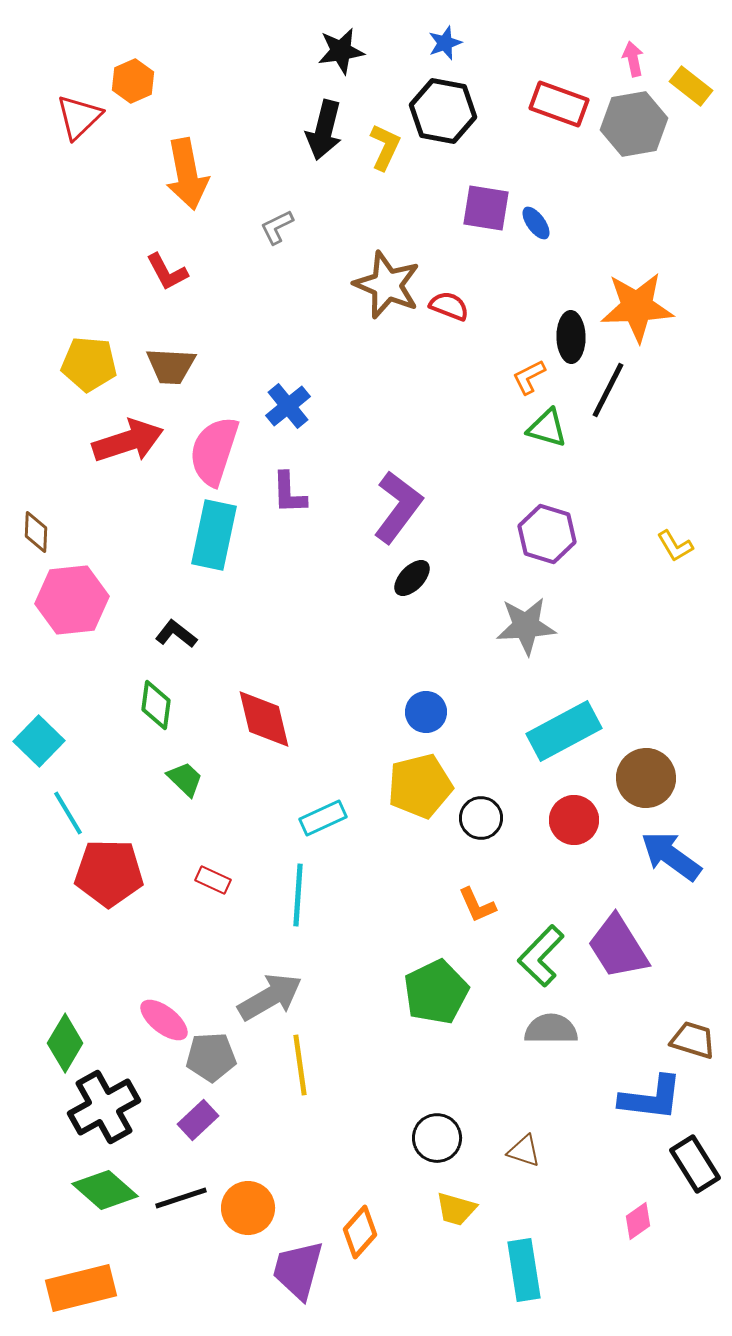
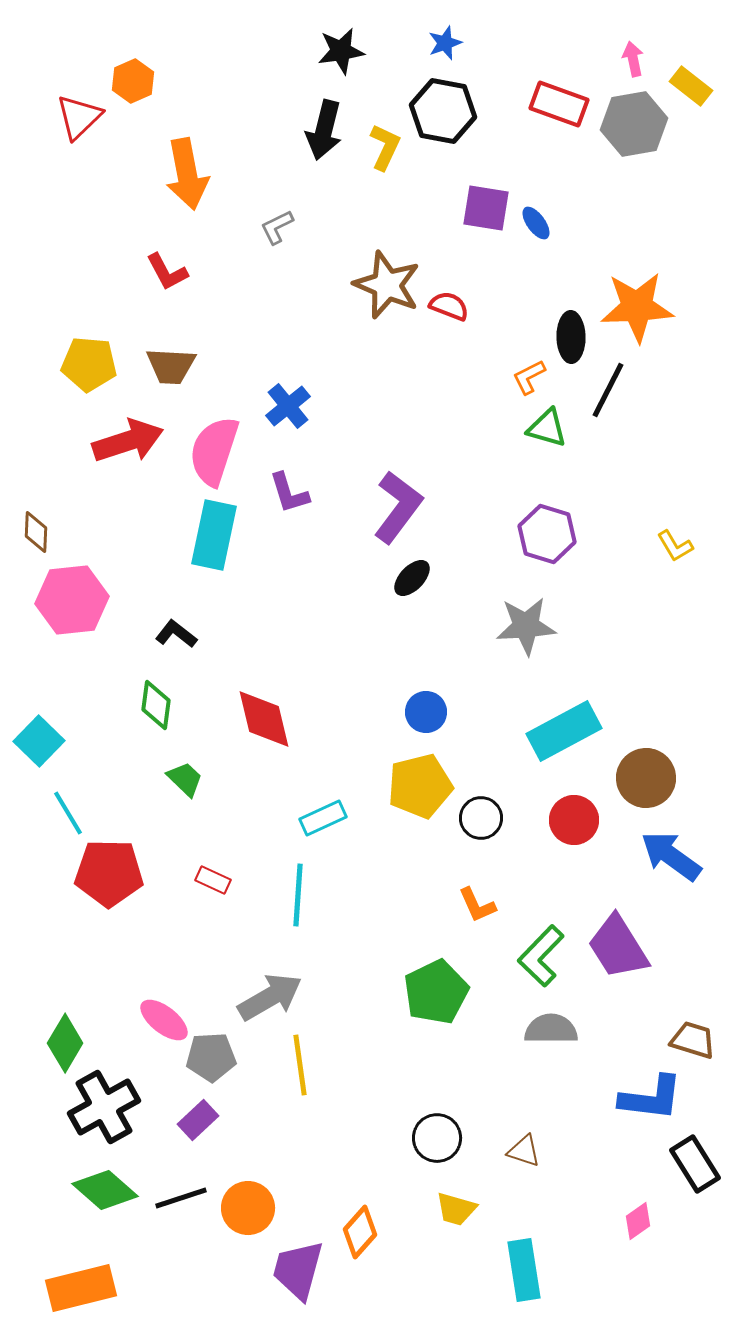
purple L-shape at (289, 493): rotated 15 degrees counterclockwise
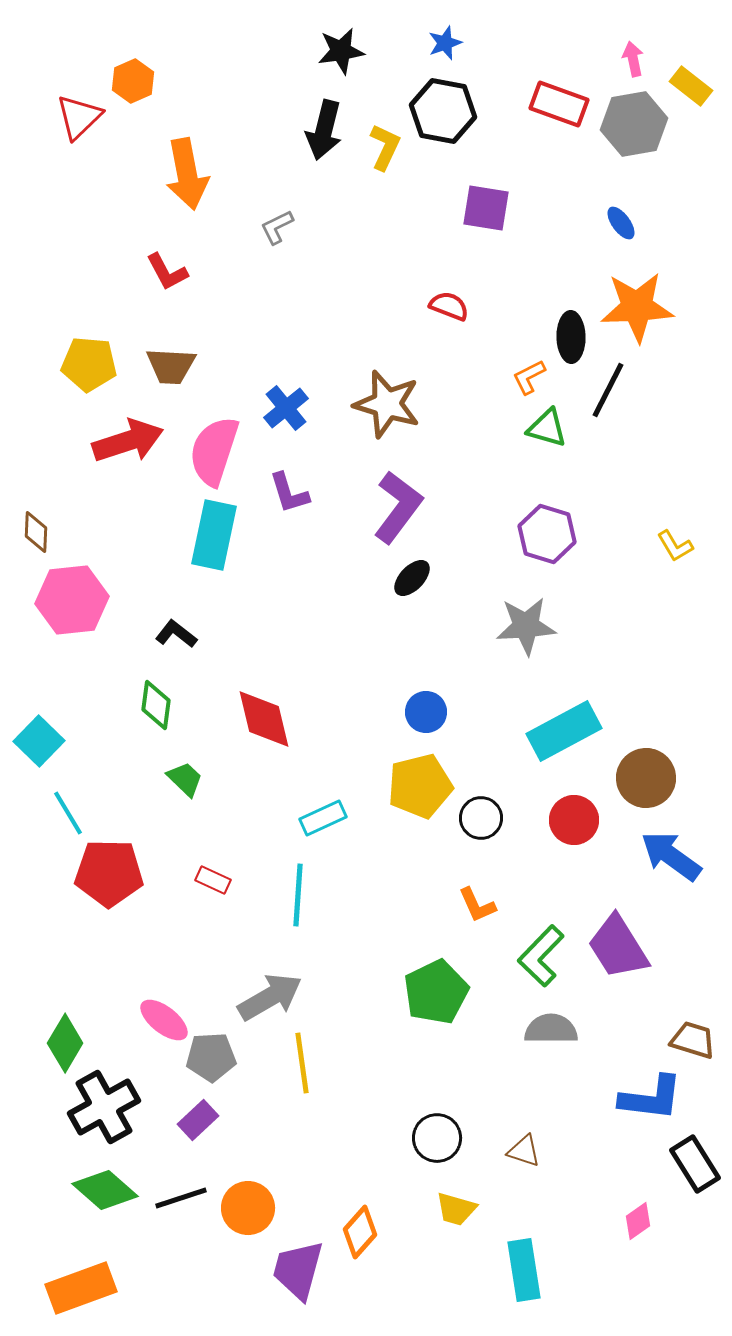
blue ellipse at (536, 223): moved 85 px right
brown star at (387, 285): moved 119 px down; rotated 6 degrees counterclockwise
blue cross at (288, 406): moved 2 px left, 2 px down
yellow line at (300, 1065): moved 2 px right, 2 px up
orange rectangle at (81, 1288): rotated 6 degrees counterclockwise
